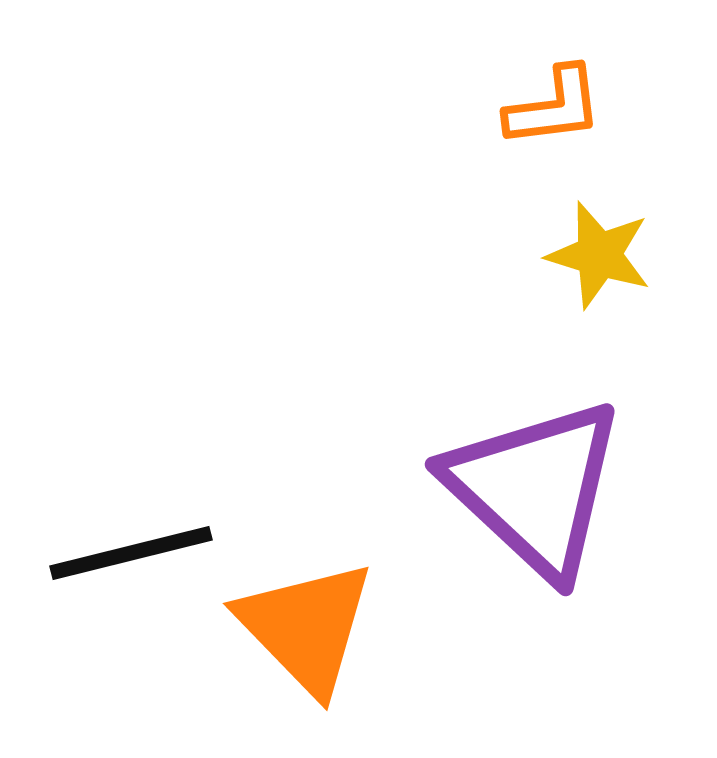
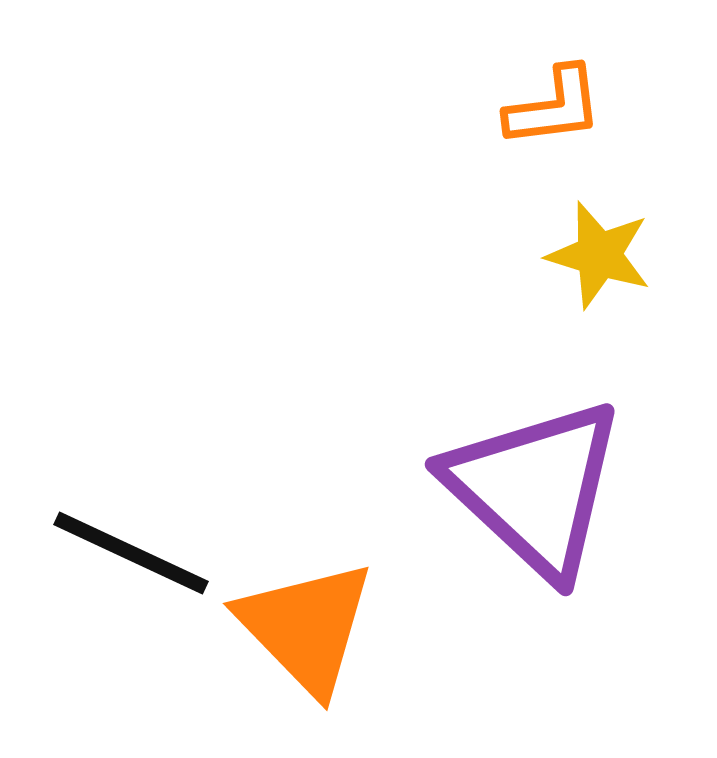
black line: rotated 39 degrees clockwise
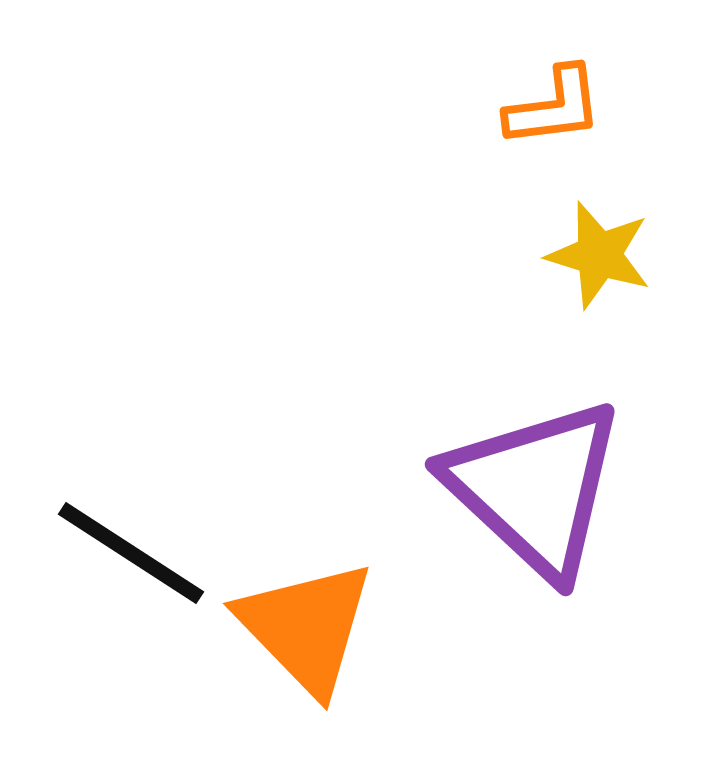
black line: rotated 8 degrees clockwise
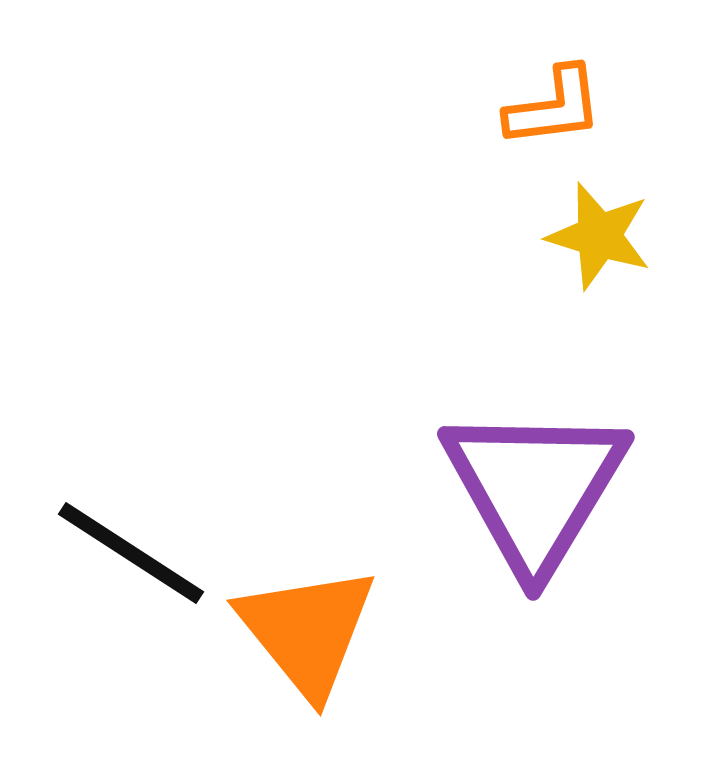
yellow star: moved 19 px up
purple triangle: rotated 18 degrees clockwise
orange triangle: moved 1 px right, 4 px down; rotated 5 degrees clockwise
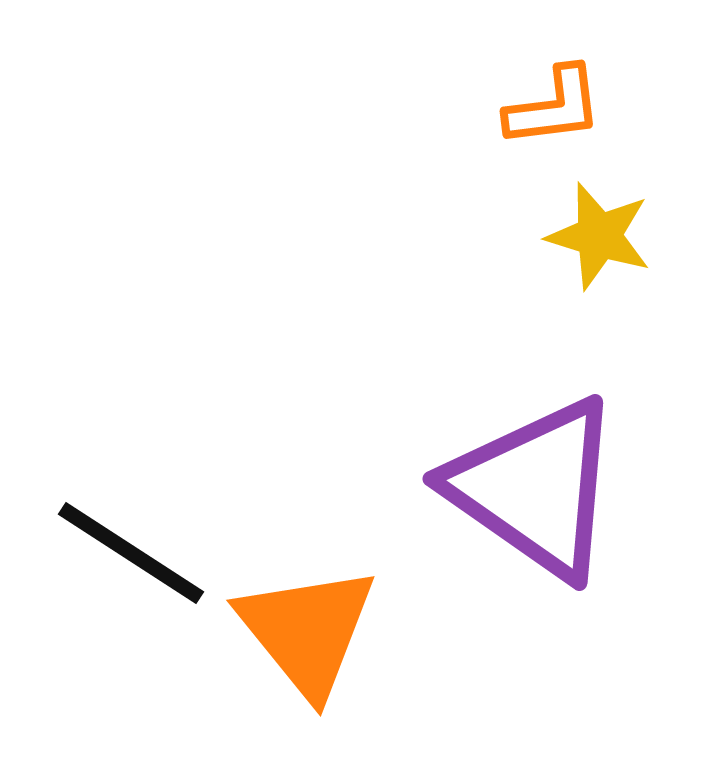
purple triangle: rotated 26 degrees counterclockwise
